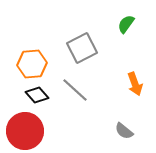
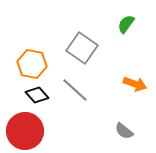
gray square: rotated 28 degrees counterclockwise
orange hexagon: rotated 16 degrees clockwise
orange arrow: rotated 50 degrees counterclockwise
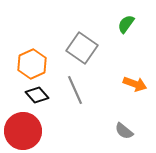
orange hexagon: rotated 24 degrees clockwise
gray line: rotated 24 degrees clockwise
red circle: moved 2 px left
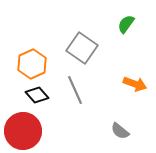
gray semicircle: moved 4 px left
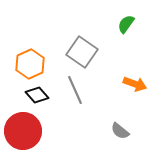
gray square: moved 4 px down
orange hexagon: moved 2 px left
